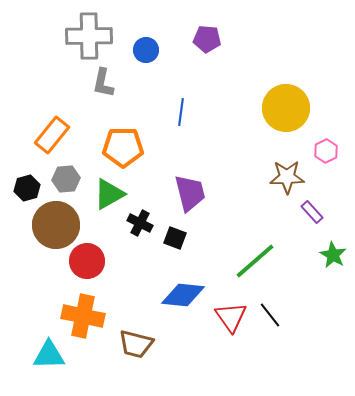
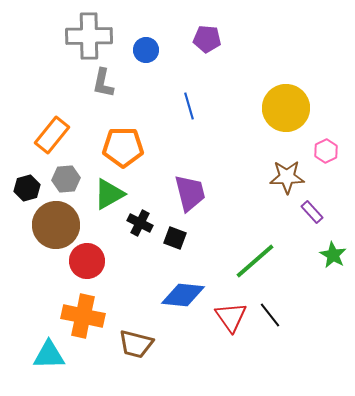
blue line: moved 8 px right, 6 px up; rotated 24 degrees counterclockwise
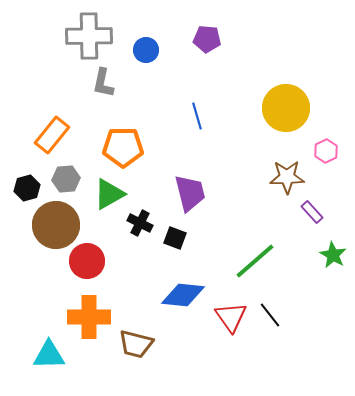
blue line: moved 8 px right, 10 px down
orange cross: moved 6 px right, 1 px down; rotated 12 degrees counterclockwise
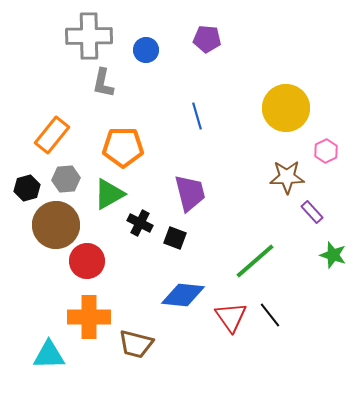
green star: rotated 12 degrees counterclockwise
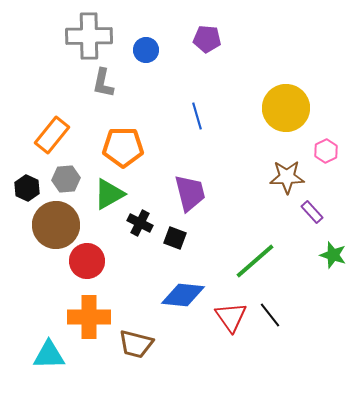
black hexagon: rotated 20 degrees counterclockwise
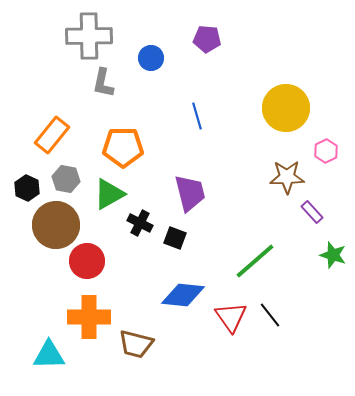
blue circle: moved 5 px right, 8 px down
gray hexagon: rotated 16 degrees clockwise
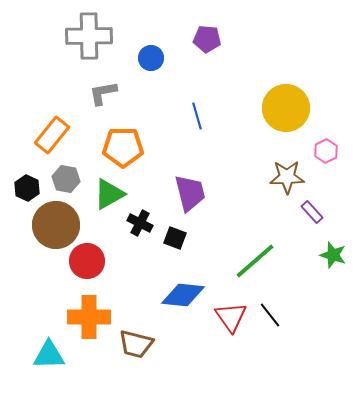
gray L-shape: moved 10 px down; rotated 68 degrees clockwise
